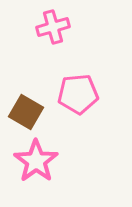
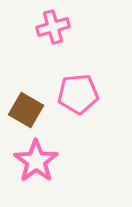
brown square: moved 2 px up
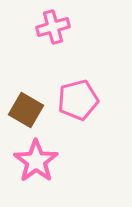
pink pentagon: moved 6 px down; rotated 9 degrees counterclockwise
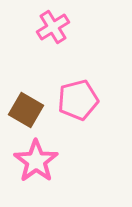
pink cross: rotated 16 degrees counterclockwise
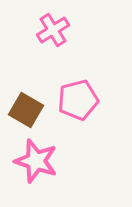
pink cross: moved 3 px down
pink star: rotated 18 degrees counterclockwise
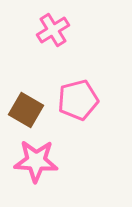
pink star: rotated 15 degrees counterclockwise
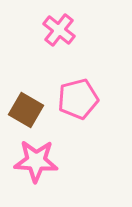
pink cross: moved 6 px right; rotated 20 degrees counterclockwise
pink pentagon: moved 1 px up
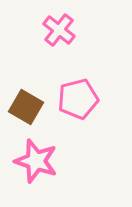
brown square: moved 3 px up
pink star: rotated 15 degrees clockwise
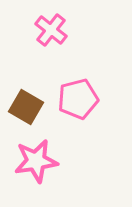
pink cross: moved 8 px left
pink star: rotated 27 degrees counterclockwise
